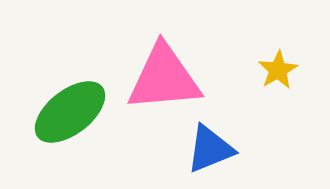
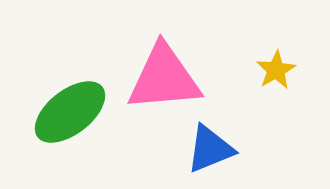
yellow star: moved 2 px left
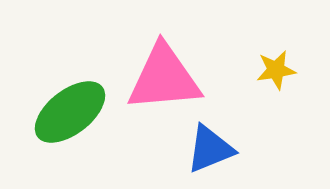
yellow star: rotated 21 degrees clockwise
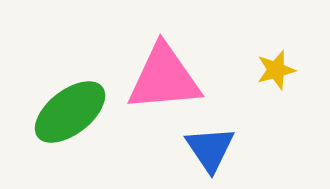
yellow star: rotated 6 degrees counterclockwise
blue triangle: rotated 42 degrees counterclockwise
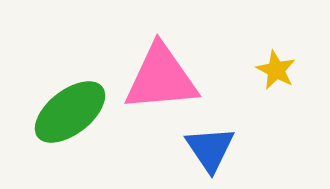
yellow star: rotated 30 degrees counterclockwise
pink triangle: moved 3 px left
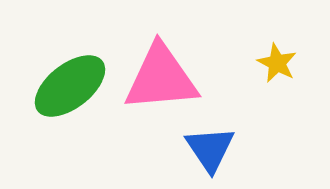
yellow star: moved 1 px right, 7 px up
green ellipse: moved 26 px up
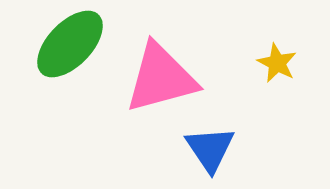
pink triangle: rotated 10 degrees counterclockwise
green ellipse: moved 42 px up; rotated 8 degrees counterclockwise
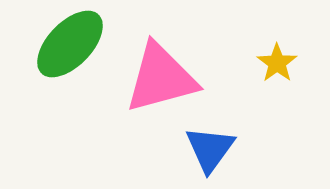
yellow star: rotated 9 degrees clockwise
blue triangle: rotated 10 degrees clockwise
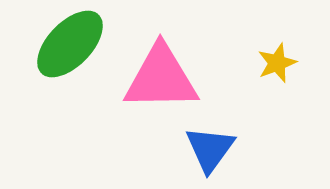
yellow star: rotated 15 degrees clockwise
pink triangle: rotated 14 degrees clockwise
